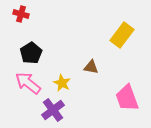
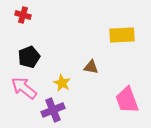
red cross: moved 2 px right, 1 px down
yellow rectangle: rotated 50 degrees clockwise
black pentagon: moved 2 px left, 4 px down; rotated 10 degrees clockwise
pink arrow: moved 4 px left, 5 px down
pink trapezoid: moved 2 px down
purple cross: rotated 15 degrees clockwise
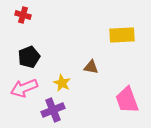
pink arrow: rotated 60 degrees counterclockwise
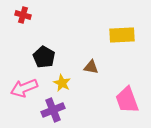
black pentagon: moved 15 px right; rotated 20 degrees counterclockwise
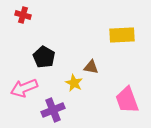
yellow star: moved 12 px right
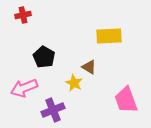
red cross: rotated 28 degrees counterclockwise
yellow rectangle: moved 13 px left, 1 px down
brown triangle: moved 2 px left; rotated 21 degrees clockwise
pink trapezoid: moved 1 px left
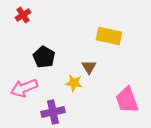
red cross: rotated 21 degrees counterclockwise
yellow rectangle: rotated 15 degrees clockwise
brown triangle: rotated 28 degrees clockwise
yellow star: rotated 18 degrees counterclockwise
pink trapezoid: moved 1 px right
purple cross: moved 2 px down; rotated 10 degrees clockwise
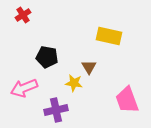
black pentagon: moved 3 px right; rotated 20 degrees counterclockwise
purple cross: moved 3 px right, 2 px up
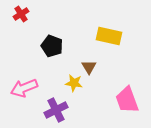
red cross: moved 2 px left, 1 px up
black pentagon: moved 5 px right, 11 px up; rotated 10 degrees clockwise
purple cross: rotated 15 degrees counterclockwise
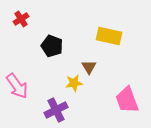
red cross: moved 5 px down
yellow star: rotated 18 degrees counterclockwise
pink arrow: moved 7 px left, 2 px up; rotated 104 degrees counterclockwise
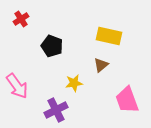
brown triangle: moved 12 px right, 2 px up; rotated 21 degrees clockwise
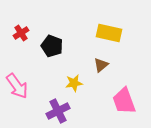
red cross: moved 14 px down
yellow rectangle: moved 3 px up
pink trapezoid: moved 3 px left, 1 px down
purple cross: moved 2 px right, 1 px down
